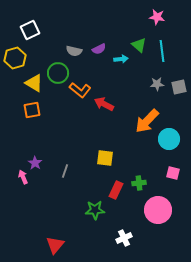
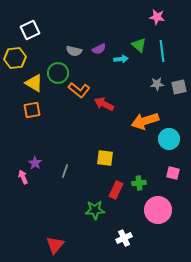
yellow hexagon: rotated 10 degrees clockwise
orange L-shape: moved 1 px left
orange arrow: moved 2 px left; rotated 28 degrees clockwise
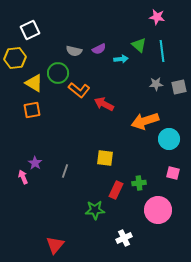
gray star: moved 1 px left
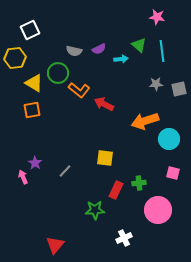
gray square: moved 2 px down
gray line: rotated 24 degrees clockwise
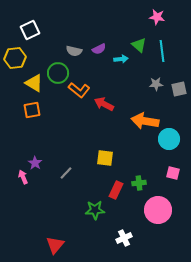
orange arrow: rotated 28 degrees clockwise
gray line: moved 1 px right, 2 px down
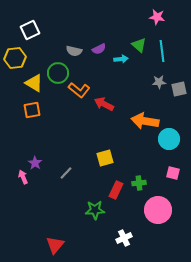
gray star: moved 3 px right, 2 px up
yellow square: rotated 24 degrees counterclockwise
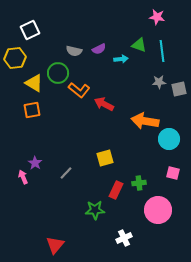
green triangle: rotated 21 degrees counterclockwise
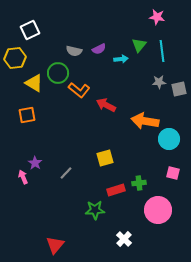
green triangle: rotated 49 degrees clockwise
red arrow: moved 2 px right, 1 px down
orange square: moved 5 px left, 5 px down
red rectangle: rotated 48 degrees clockwise
white cross: moved 1 px down; rotated 21 degrees counterclockwise
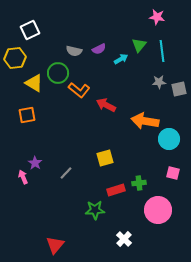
cyan arrow: rotated 24 degrees counterclockwise
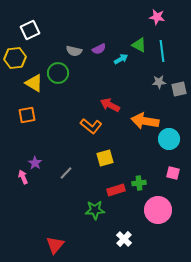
green triangle: rotated 42 degrees counterclockwise
orange L-shape: moved 12 px right, 36 px down
red arrow: moved 4 px right
